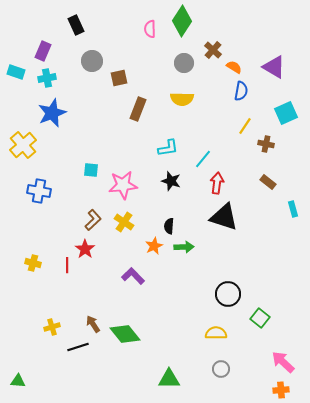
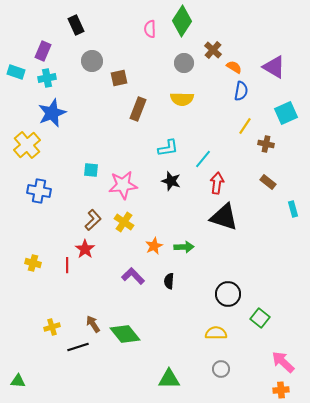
yellow cross at (23, 145): moved 4 px right
black semicircle at (169, 226): moved 55 px down
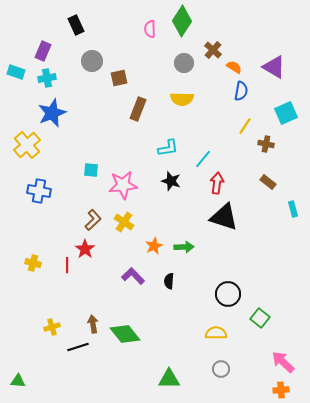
brown arrow at (93, 324): rotated 24 degrees clockwise
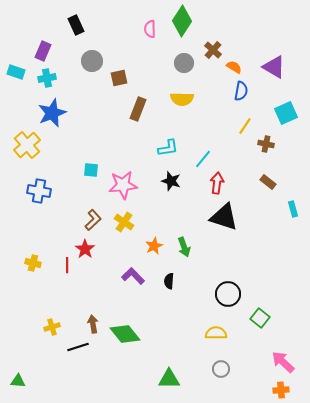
green arrow at (184, 247): rotated 72 degrees clockwise
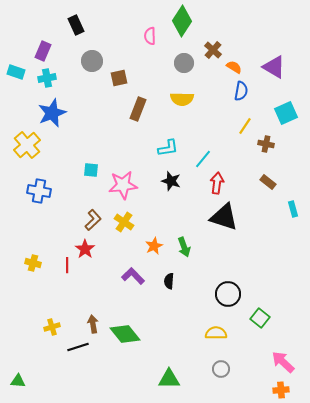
pink semicircle at (150, 29): moved 7 px down
